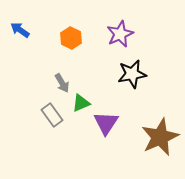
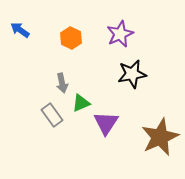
gray arrow: rotated 18 degrees clockwise
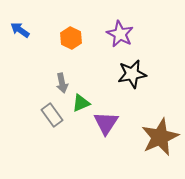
purple star: rotated 20 degrees counterclockwise
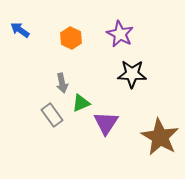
black star: rotated 12 degrees clockwise
brown star: rotated 18 degrees counterclockwise
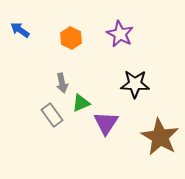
black star: moved 3 px right, 10 px down
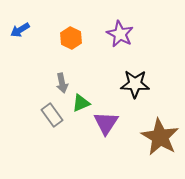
blue arrow: rotated 66 degrees counterclockwise
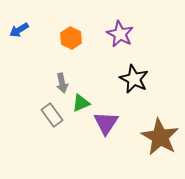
blue arrow: moved 1 px left
black star: moved 1 px left, 5 px up; rotated 24 degrees clockwise
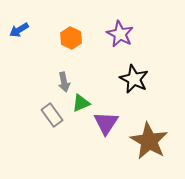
gray arrow: moved 2 px right, 1 px up
brown star: moved 11 px left, 4 px down
